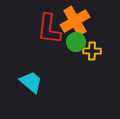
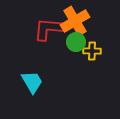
red L-shape: rotated 88 degrees clockwise
cyan trapezoid: moved 1 px right; rotated 20 degrees clockwise
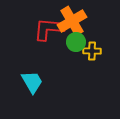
orange cross: moved 3 px left
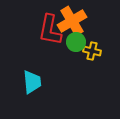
red L-shape: moved 1 px right, 1 px down; rotated 84 degrees counterclockwise
yellow cross: rotated 12 degrees clockwise
cyan trapezoid: rotated 25 degrees clockwise
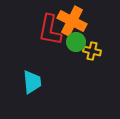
orange cross: rotated 32 degrees counterclockwise
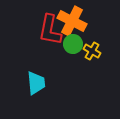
green circle: moved 3 px left, 2 px down
yellow cross: rotated 18 degrees clockwise
cyan trapezoid: moved 4 px right, 1 px down
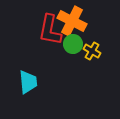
cyan trapezoid: moved 8 px left, 1 px up
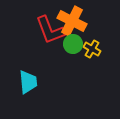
red L-shape: rotated 32 degrees counterclockwise
yellow cross: moved 2 px up
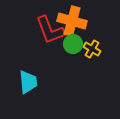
orange cross: rotated 12 degrees counterclockwise
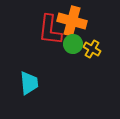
red L-shape: rotated 28 degrees clockwise
cyan trapezoid: moved 1 px right, 1 px down
